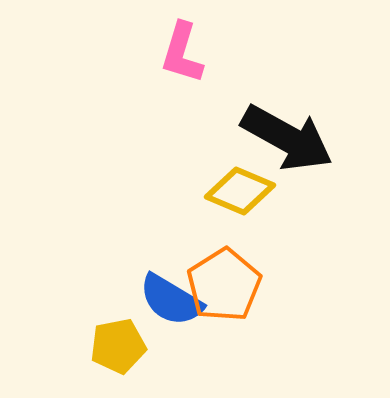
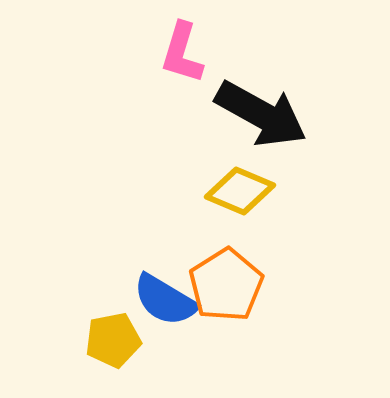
black arrow: moved 26 px left, 24 px up
orange pentagon: moved 2 px right
blue semicircle: moved 6 px left
yellow pentagon: moved 5 px left, 6 px up
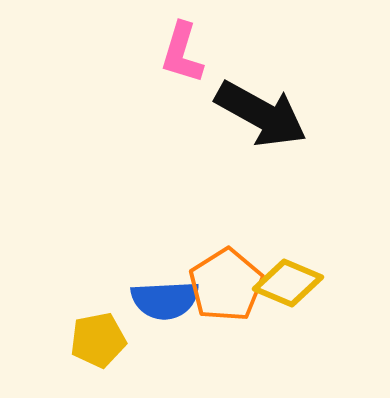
yellow diamond: moved 48 px right, 92 px down
blue semicircle: rotated 34 degrees counterclockwise
yellow pentagon: moved 15 px left
